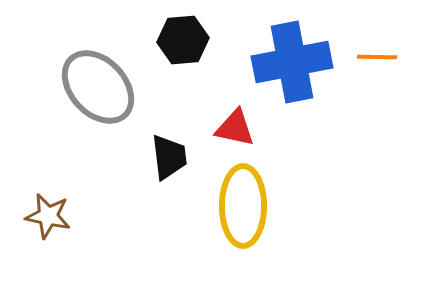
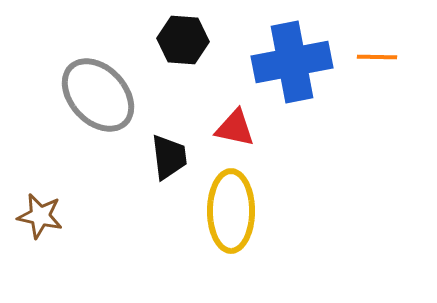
black hexagon: rotated 9 degrees clockwise
gray ellipse: moved 8 px down
yellow ellipse: moved 12 px left, 5 px down
brown star: moved 8 px left
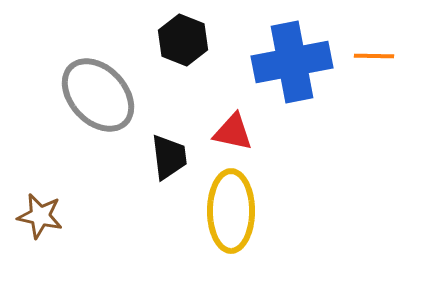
black hexagon: rotated 18 degrees clockwise
orange line: moved 3 px left, 1 px up
red triangle: moved 2 px left, 4 px down
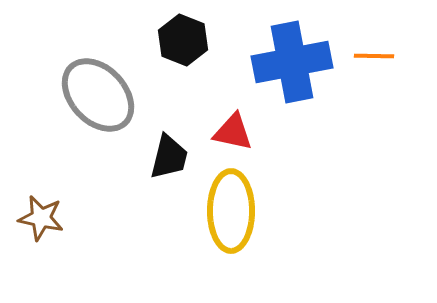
black trapezoid: rotated 21 degrees clockwise
brown star: moved 1 px right, 2 px down
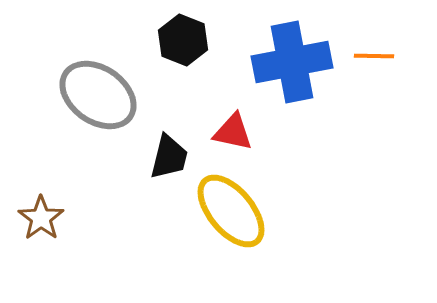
gray ellipse: rotated 12 degrees counterclockwise
yellow ellipse: rotated 40 degrees counterclockwise
brown star: rotated 24 degrees clockwise
